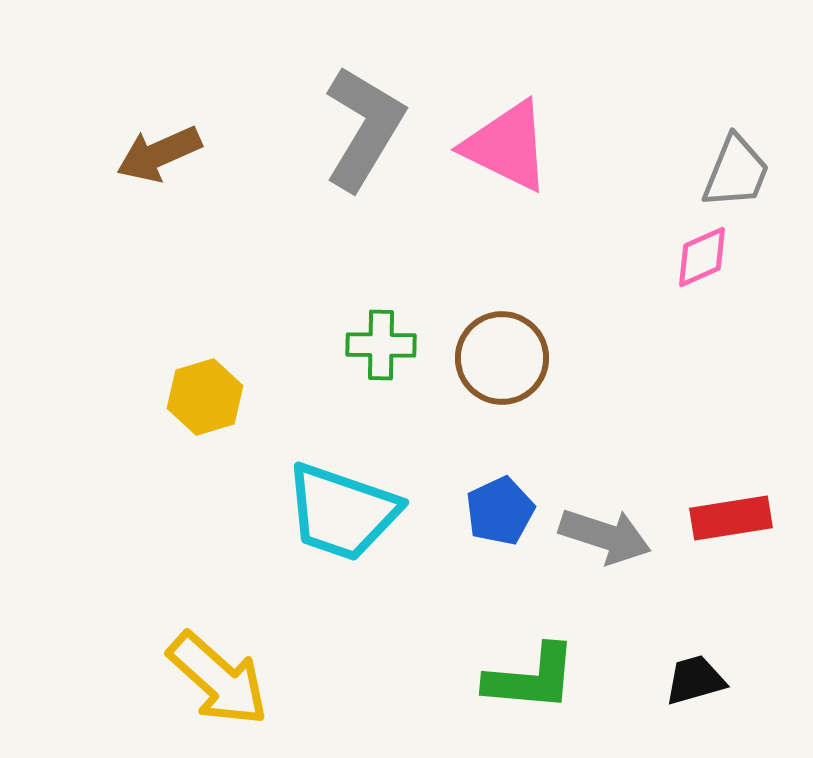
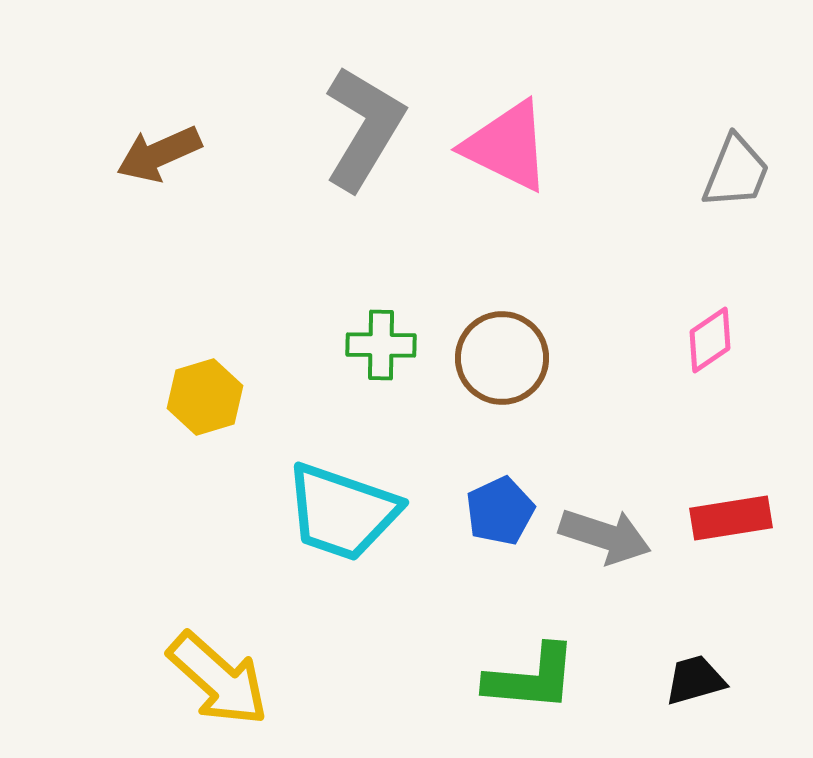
pink diamond: moved 8 px right, 83 px down; rotated 10 degrees counterclockwise
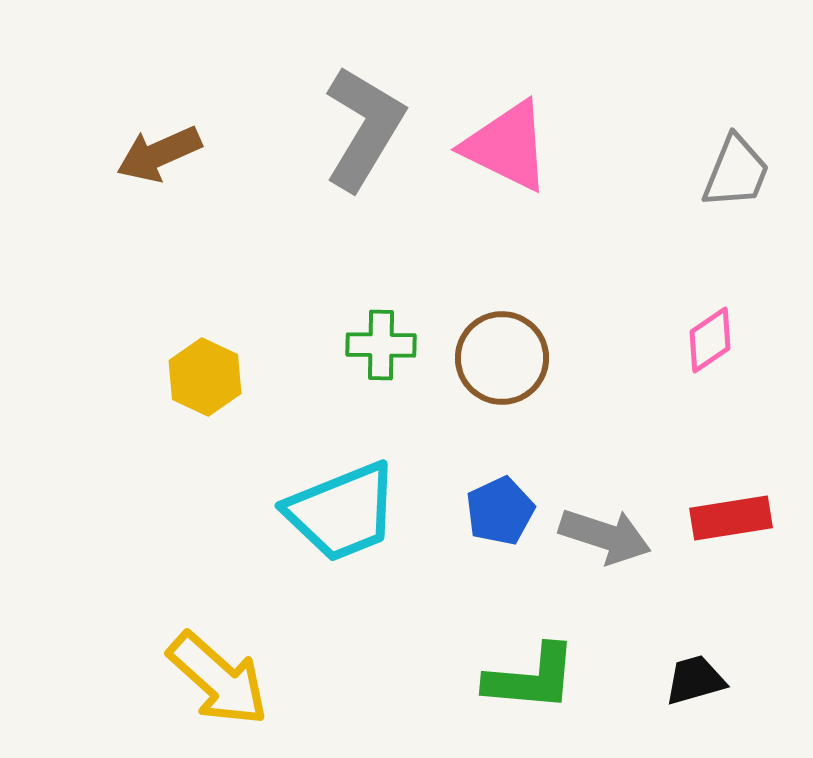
yellow hexagon: moved 20 px up; rotated 18 degrees counterclockwise
cyan trapezoid: rotated 41 degrees counterclockwise
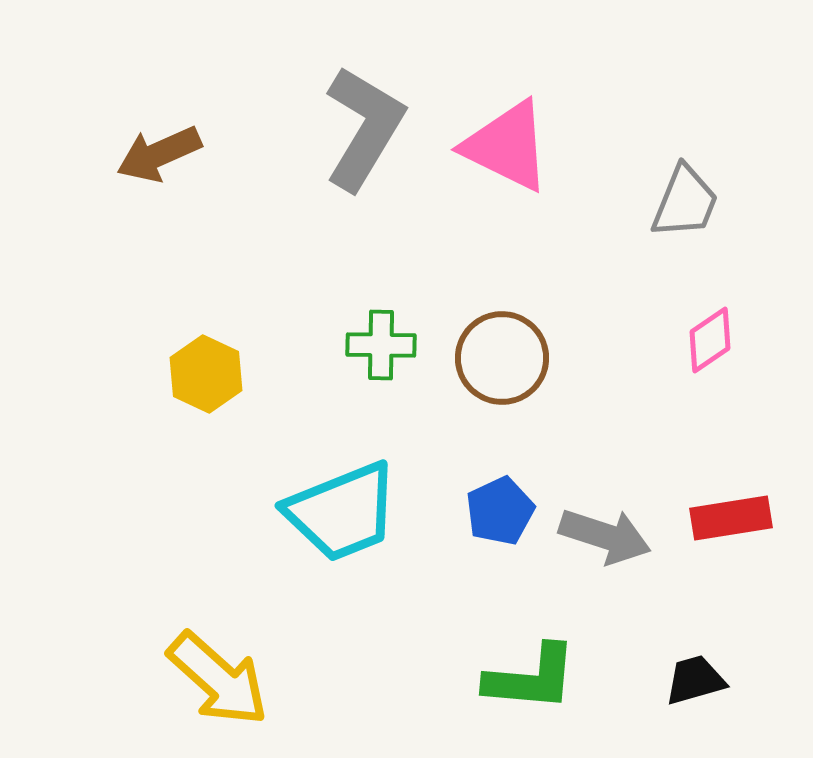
gray trapezoid: moved 51 px left, 30 px down
yellow hexagon: moved 1 px right, 3 px up
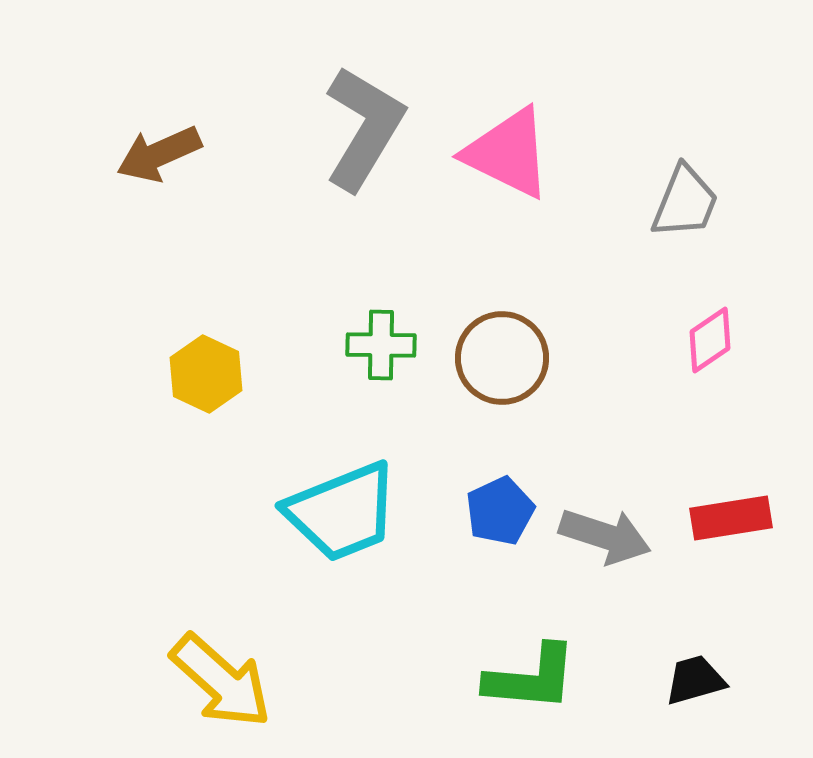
pink triangle: moved 1 px right, 7 px down
yellow arrow: moved 3 px right, 2 px down
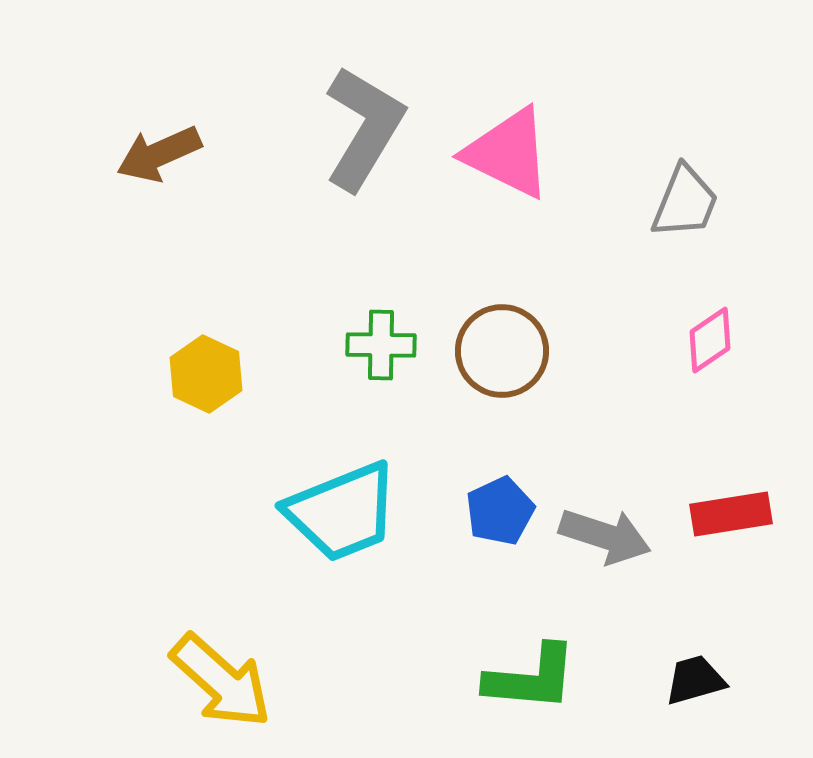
brown circle: moved 7 px up
red rectangle: moved 4 px up
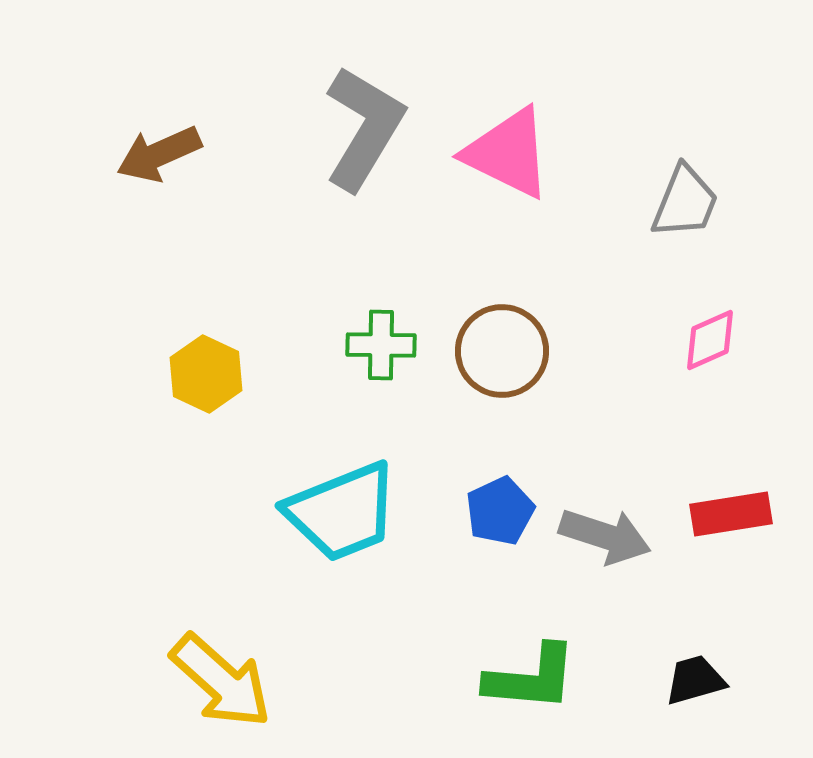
pink diamond: rotated 10 degrees clockwise
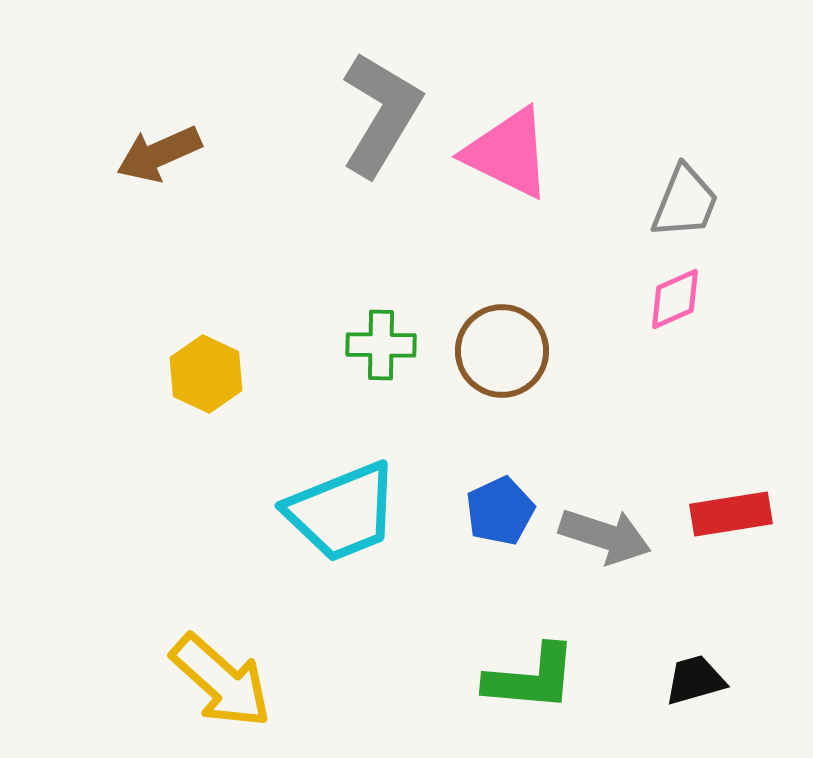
gray L-shape: moved 17 px right, 14 px up
pink diamond: moved 35 px left, 41 px up
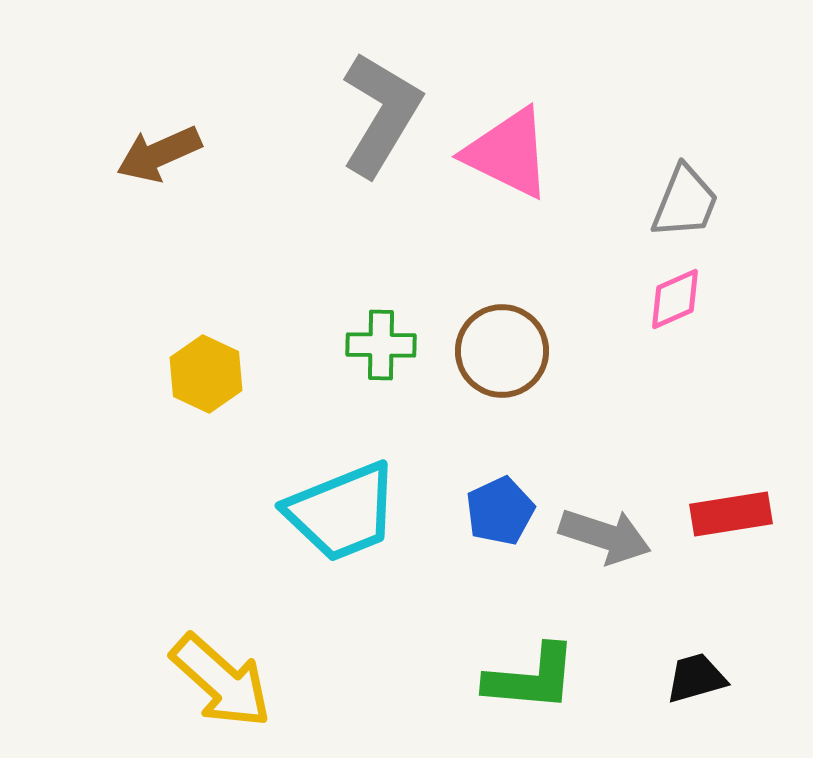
black trapezoid: moved 1 px right, 2 px up
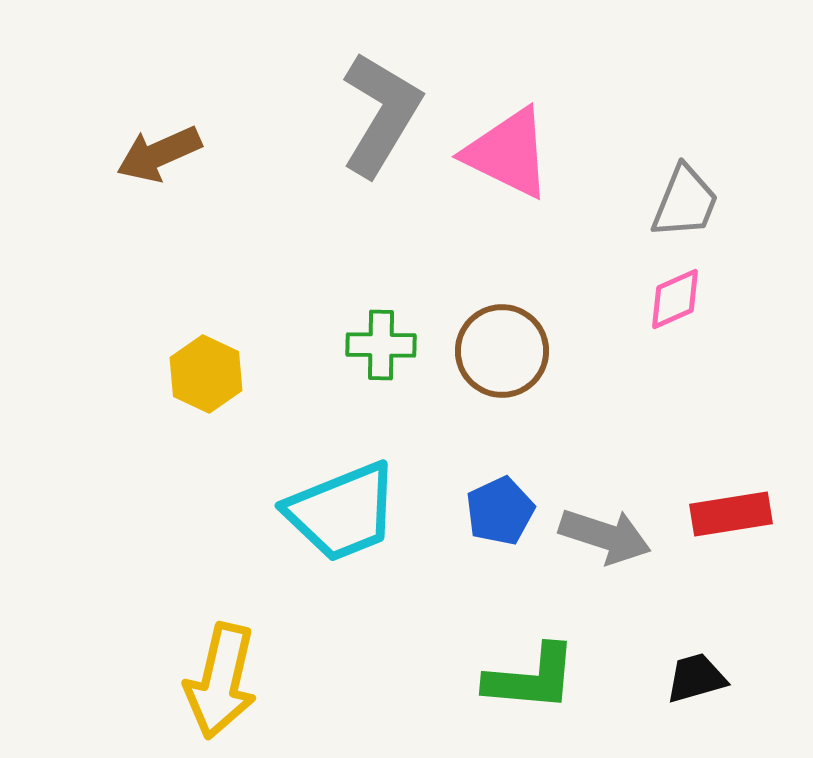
yellow arrow: rotated 61 degrees clockwise
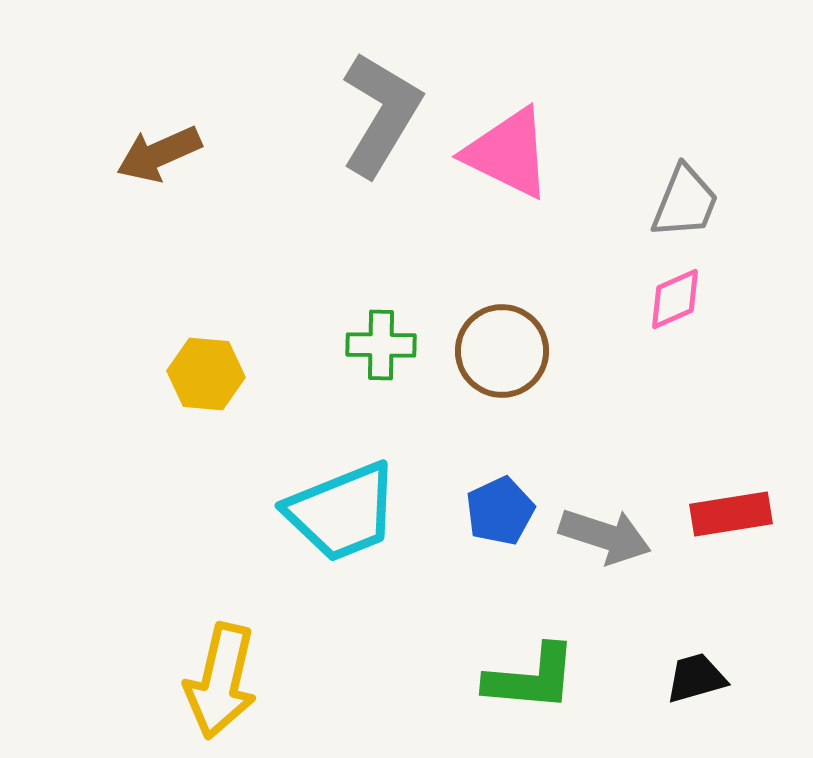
yellow hexagon: rotated 20 degrees counterclockwise
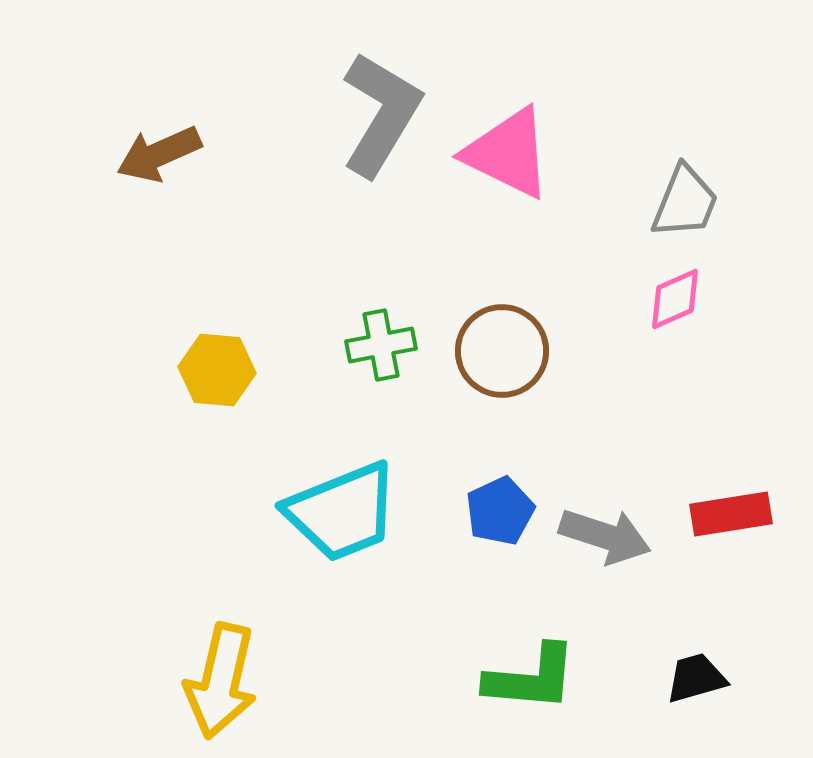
green cross: rotated 12 degrees counterclockwise
yellow hexagon: moved 11 px right, 4 px up
